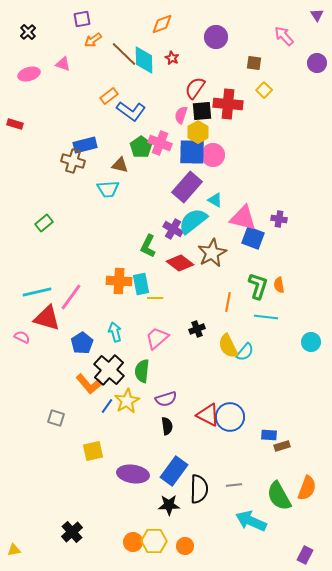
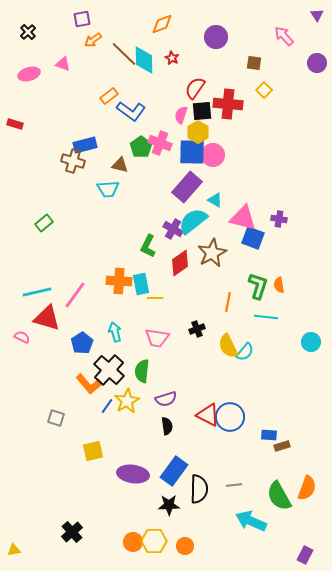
red diamond at (180, 263): rotated 72 degrees counterclockwise
pink line at (71, 297): moved 4 px right, 2 px up
pink trapezoid at (157, 338): rotated 130 degrees counterclockwise
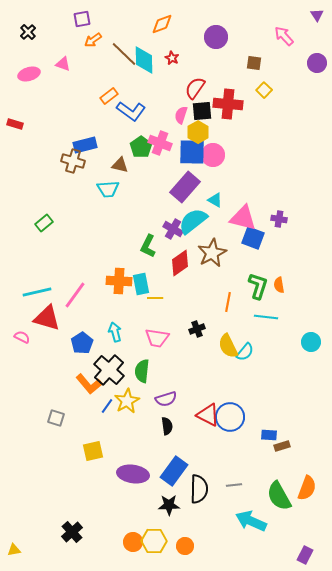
purple rectangle at (187, 187): moved 2 px left
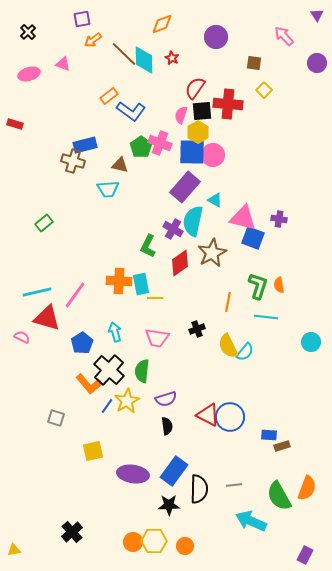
cyan semicircle at (193, 221): rotated 40 degrees counterclockwise
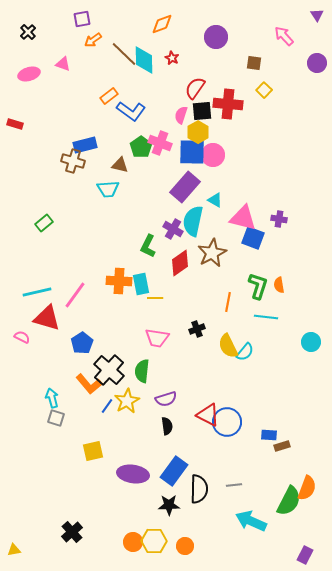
cyan arrow at (115, 332): moved 63 px left, 66 px down
blue circle at (230, 417): moved 3 px left, 5 px down
green semicircle at (279, 496): moved 10 px right, 5 px down; rotated 124 degrees counterclockwise
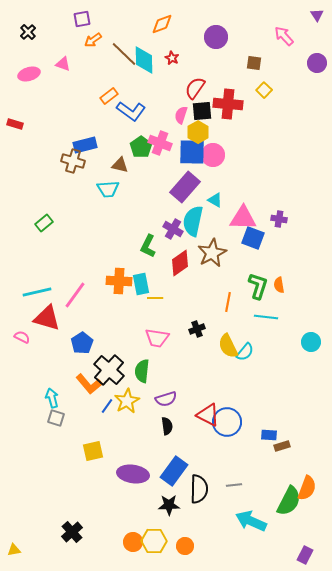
pink triangle at (243, 218): rotated 12 degrees counterclockwise
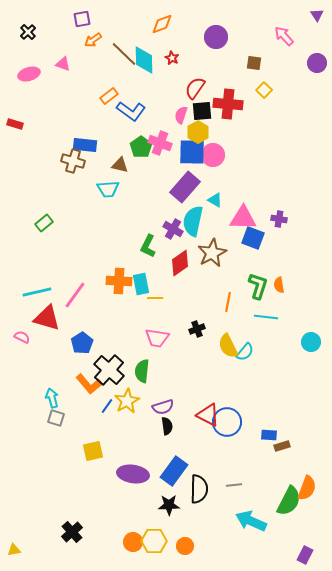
blue rectangle at (85, 145): rotated 20 degrees clockwise
purple semicircle at (166, 399): moved 3 px left, 8 px down
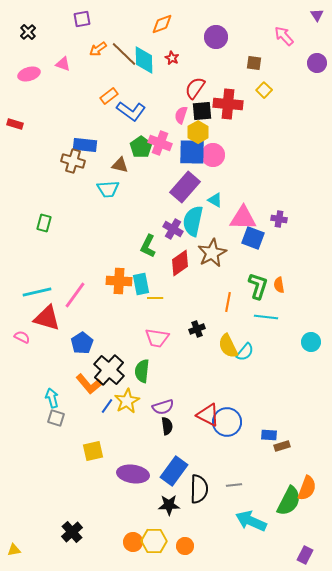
orange arrow at (93, 40): moved 5 px right, 9 px down
green rectangle at (44, 223): rotated 36 degrees counterclockwise
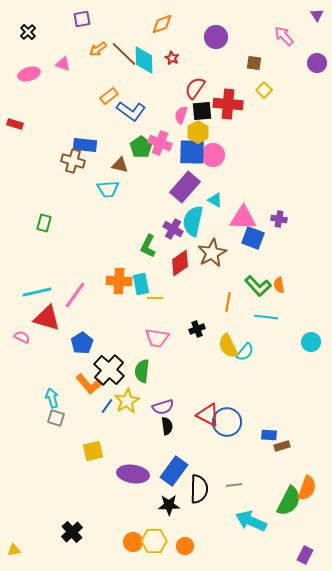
green L-shape at (258, 286): rotated 120 degrees clockwise
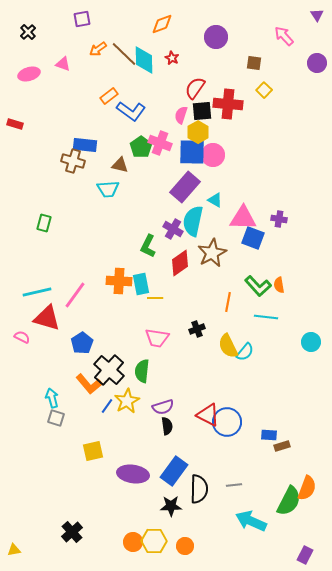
black star at (169, 505): moved 2 px right, 1 px down
